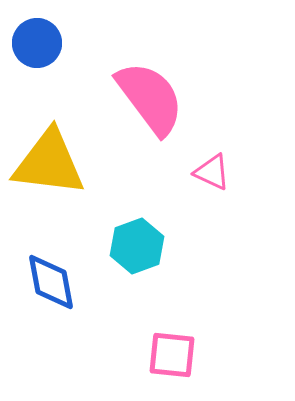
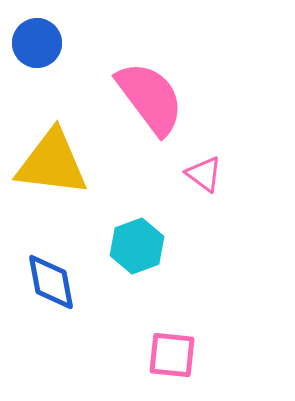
yellow triangle: moved 3 px right
pink triangle: moved 8 px left, 2 px down; rotated 12 degrees clockwise
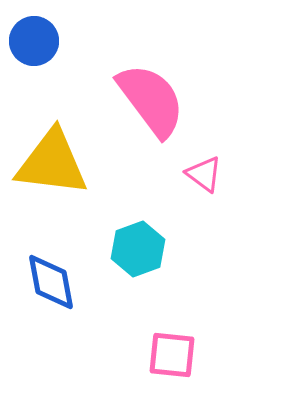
blue circle: moved 3 px left, 2 px up
pink semicircle: moved 1 px right, 2 px down
cyan hexagon: moved 1 px right, 3 px down
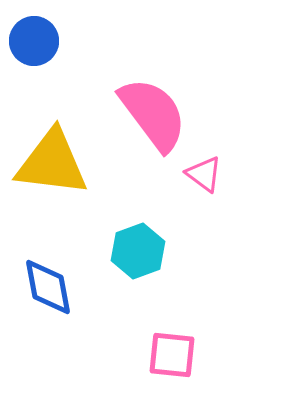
pink semicircle: moved 2 px right, 14 px down
cyan hexagon: moved 2 px down
blue diamond: moved 3 px left, 5 px down
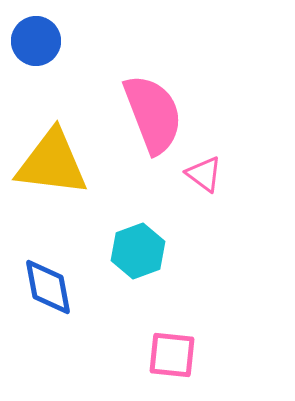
blue circle: moved 2 px right
pink semicircle: rotated 16 degrees clockwise
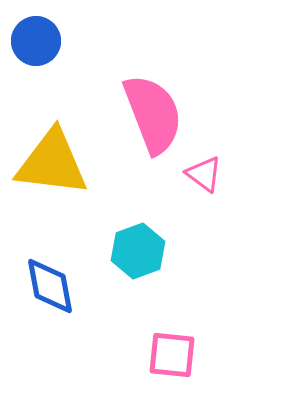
blue diamond: moved 2 px right, 1 px up
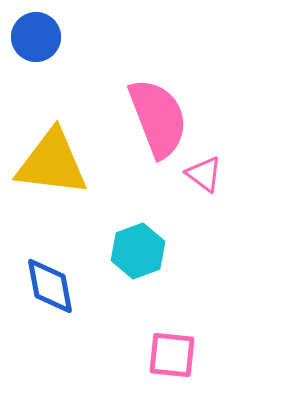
blue circle: moved 4 px up
pink semicircle: moved 5 px right, 4 px down
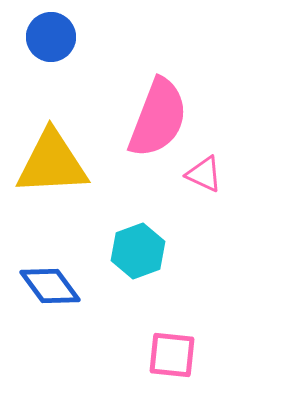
blue circle: moved 15 px right
pink semicircle: rotated 42 degrees clockwise
yellow triangle: rotated 10 degrees counterclockwise
pink triangle: rotated 12 degrees counterclockwise
blue diamond: rotated 26 degrees counterclockwise
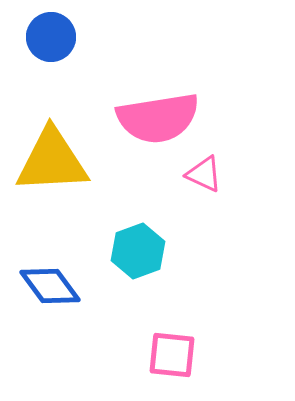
pink semicircle: rotated 60 degrees clockwise
yellow triangle: moved 2 px up
